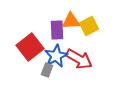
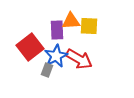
yellow square: rotated 30 degrees clockwise
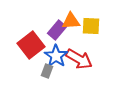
yellow square: moved 2 px right
purple rectangle: rotated 42 degrees clockwise
red square: moved 1 px right, 2 px up
blue star: rotated 10 degrees counterclockwise
gray rectangle: moved 1 px down
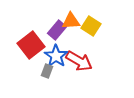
yellow square: rotated 30 degrees clockwise
red arrow: moved 2 px down
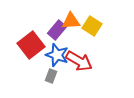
yellow square: moved 1 px right
blue star: moved 1 px right, 1 px up; rotated 15 degrees counterclockwise
gray rectangle: moved 4 px right, 5 px down
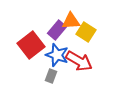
yellow square: moved 6 px left, 6 px down
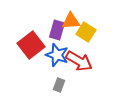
purple rectangle: rotated 24 degrees counterclockwise
gray rectangle: moved 8 px right, 9 px down
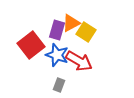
orange triangle: moved 2 px down; rotated 24 degrees counterclockwise
